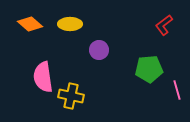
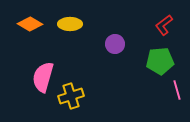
orange diamond: rotated 10 degrees counterclockwise
purple circle: moved 16 px right, 6 px up
green pentagon: moved 11 px right, 8 px up
pink semicircle: rotated 24 degrees clockwise
yellow cross: rotated 30 degrees counterclockwise
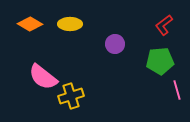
pink semicircle: rotated 68 degrees counterclockwise
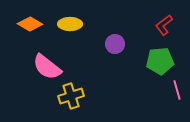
pink semicircle: moved 4 px right, 10 px up
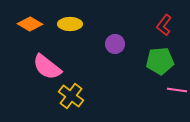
red L-shape: rotated 15 degrees counterclockwise
pink line: rotated 66 degrees counterclockwise
yellow cross: rotated 35 degrees counterclockwise
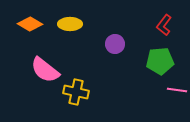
pink semicircle: moved 2 px left, 3 px down
yellow cross: moved 5 px right, 4 px up; rotated 25 degrees counterclockwise
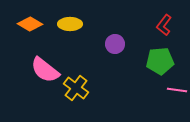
yellow cross: moved 4 px up; rotated 25 degrees clockwise
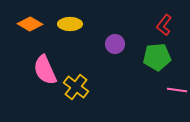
green pentagon: moved 3 px left, 4 px up
pink semicircle: rotated 28 degrees clockwise
yellow cross: moved 1 px up
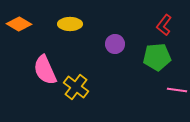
orange diamond: moved 11 px left
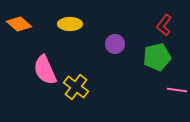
orange diamond: rotated 10 degrees clockwise
green pentagon: rotated 8 degrees counterclockwise
